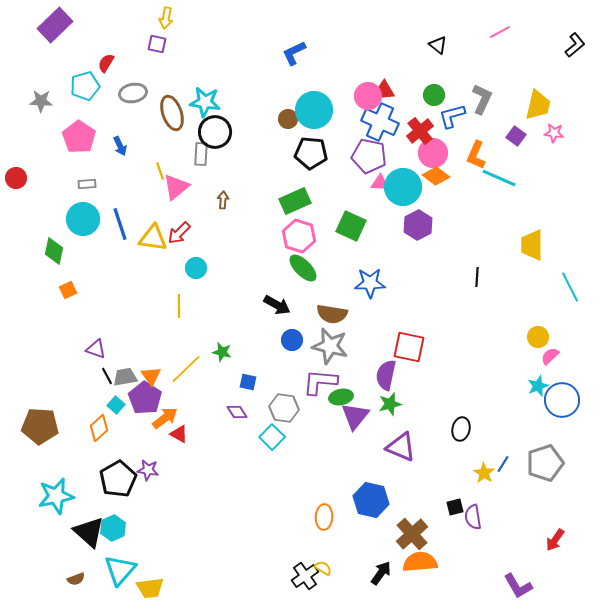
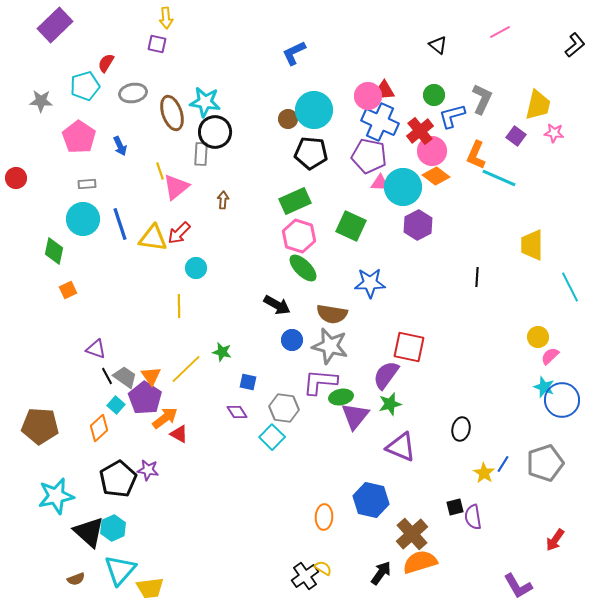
yellow arrow at (166, 18): rotated 15 degrees counterclockwise
pink circle at (433, 153): moved 1 px left, 2 px up
purple semicircle at (386, 375): rotated 24 degrees clockwise
gray trapezoid at (125, 377): rotated 45 degrees clockwise
cyan star at (538, 386): moved 6 px right, 1 px down; rotated 30 degrees counterclockwise
orange semicircle at (420, 562): rotated 12 degrees counterclockwise
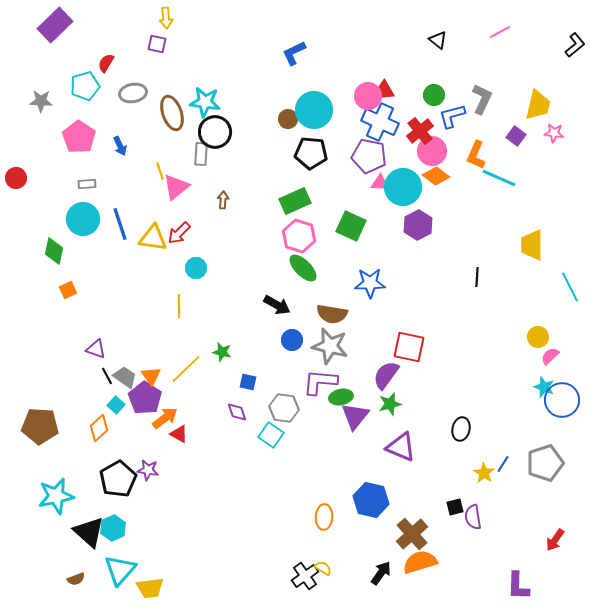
black triangle at (438, 45): moved 5 px up
purple diamond at (237, 412): rotated 15 degrees clockwise
cyan square at (272, 437): moved 1 px left, 2 px up; rotated 10 degrees counterclockwise
purple L-shape at (518, 586): rotated 32 degrees clockwise
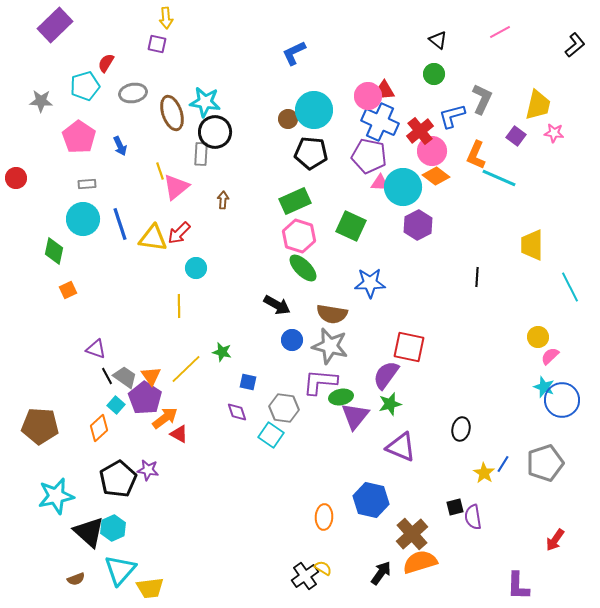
green circle at (434, 95): moved 21 px up
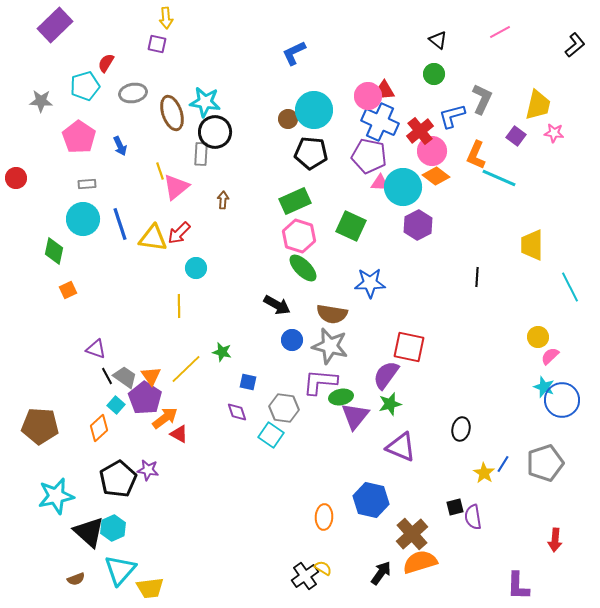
red arrow at (555, 540): rotated 30 degrees counterclockwise
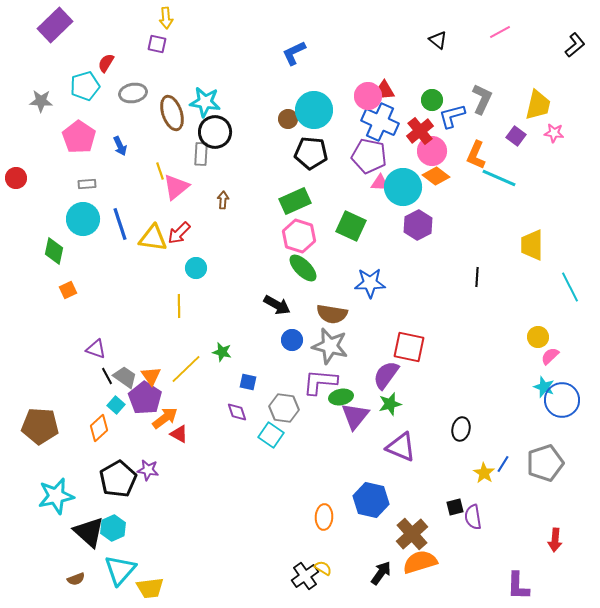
green circle at (434, 74): moved 2 px left, 26 px down
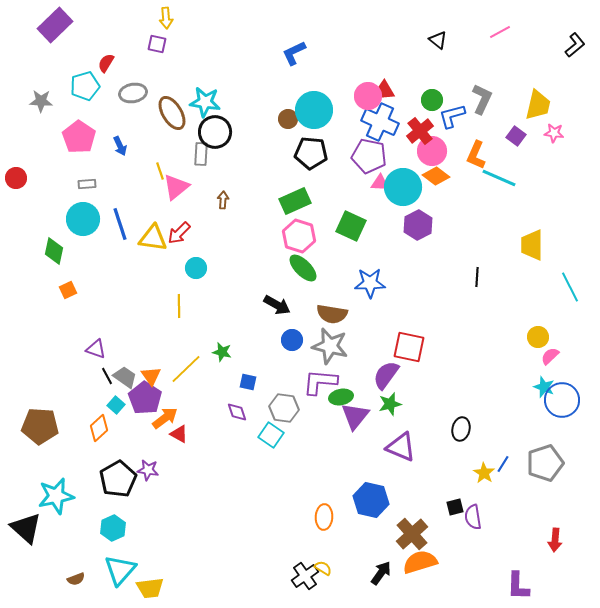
brown ellipse at (172, 113): rotated 12 degrees counterclockwise
black triangle at (89, 532): moved 63 px left, 4 px up
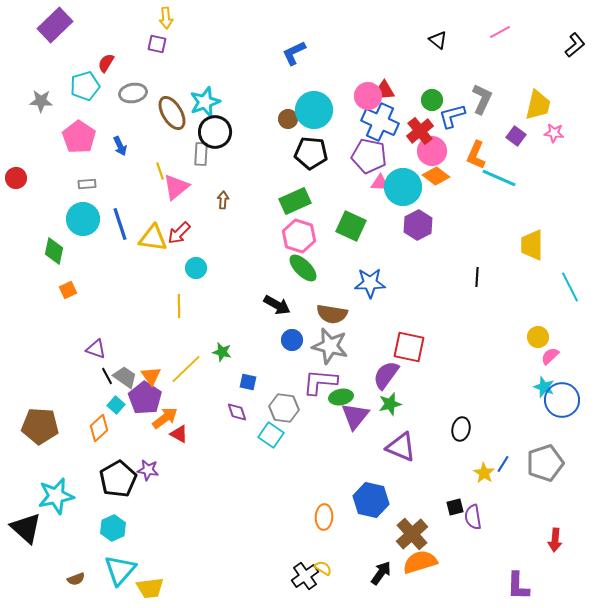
cyan star at (205, 102): rotated 28 degrees counterclockwise
